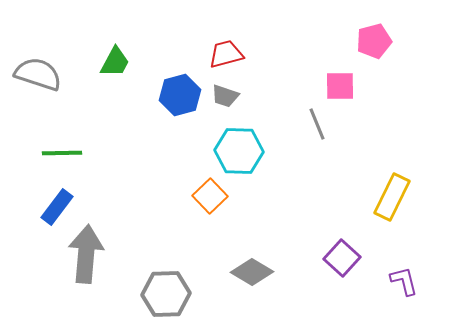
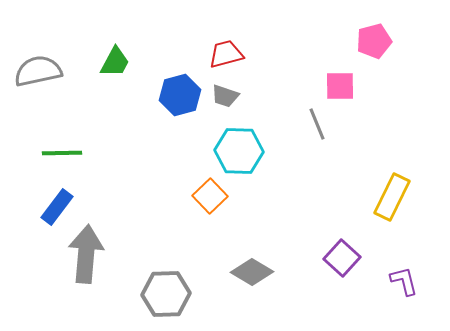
gray semicircle: moved 3 px up; rotated 30 degrees counterclockwise
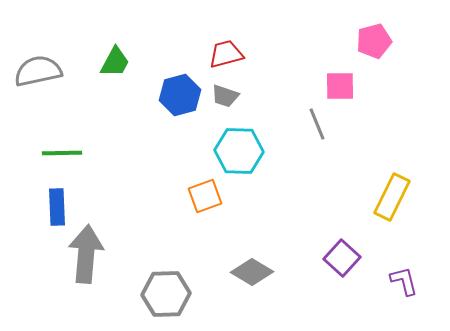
orange square: moved 5 px left; rotated 24 degrees clockwise
blue rectangle: rotated 39 degrees counterclockwise
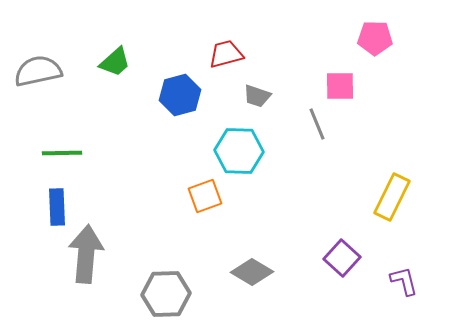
pink pentagon: moved 1 px right, 3 px up; rotated 16 degrees clockwise
green trapezoid: rotated 20 degrees clockwise
gray trapezoid: moved 32 px right
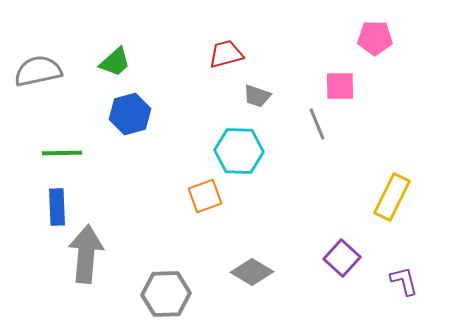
blue hexagon: moved 50 px left, 19 px down
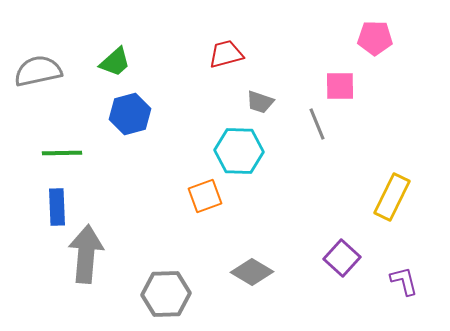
gray trapezoid: moved 3 px right, 6 px down
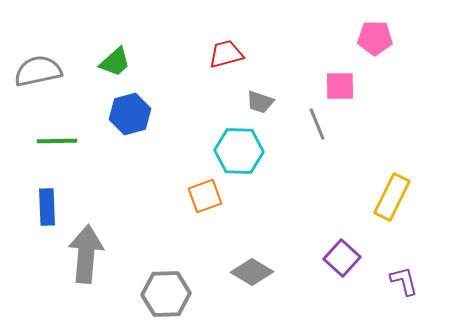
green line: moved 5 px left, 12 px up
blue rectangle: moved 10 px left
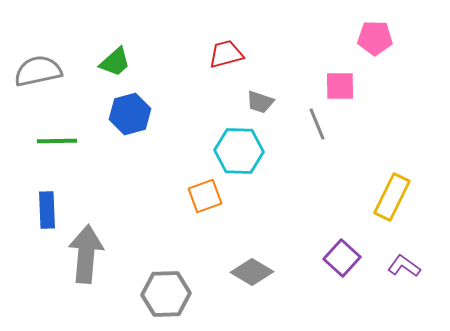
blue rectangle: moved 3 px down
purple L-shape: moved 15 px up; rotated 40 degrees counterclockwise
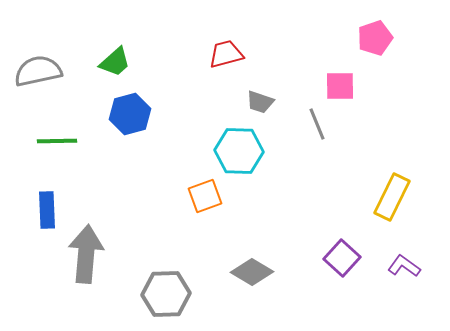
pink pentagon: rotated 20 degrees counterclockwise
